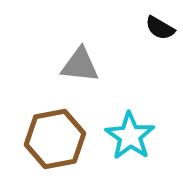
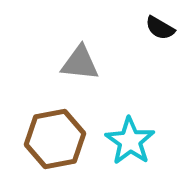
gray triangle: moved 2 px up
cyan star: moved 5 px down
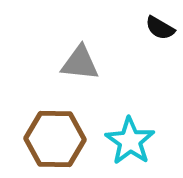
brown hexagon: rotated 12 degrees clockwise
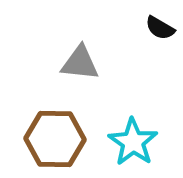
cyan star: moved 3 px right, 1 px down
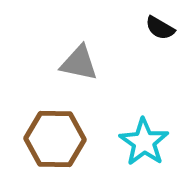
gray triangle: moved 1 px left; rotated 6 degrees clockwise
cyan star: moved 11 px right
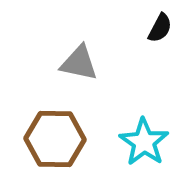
black semicircle: rotated 92 degrees counterclockwise
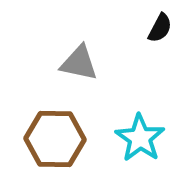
cyan star: moved 4 px left, 4 px up
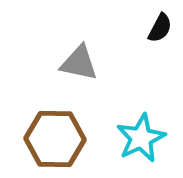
cyan star: moved 1 px right; rotated 12 degrees clockwise
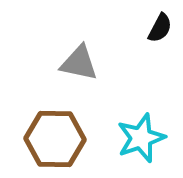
cyan star: rotated 6 degrees clockwise
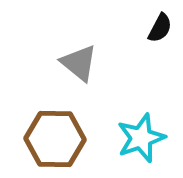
gray triangle: rotated 27 degrees clockwise
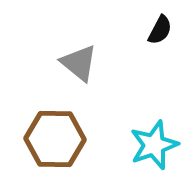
black semicircle: moved 2 px down
cyan star: moved 13 px right, 7 px down
